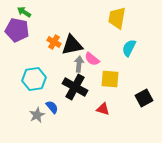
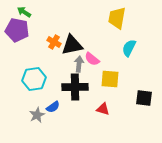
black cross: rotated 30 degrees counterclockwise
black square: rotated 36 degrees clockwise
blue semicircle: moved 1 px right; rotated 96 degrees clockwise
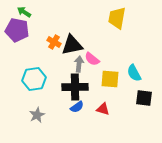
cyan semicircle: moved 5 px right, 25 px down; rotated 54 degrees counterclockwise
blue semicircle: moved 24 px right
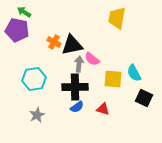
yellow square: moved 3 px right
black square: rotated 18 degrees clockwise
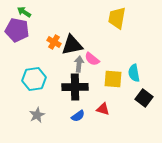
cyan semicircle: rotated 18 degrees clockwise
black square: rotated 12 degrees clockwise
blue semicircle: moved 1 px right, 9 px down
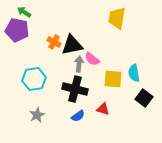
black cross: moved 2 px down; rotated 15 degrees clockwise
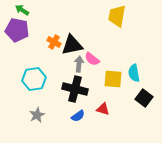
green arrow: moved 2 px left, 2 px up
yellow trapezoid: moved 2 px up
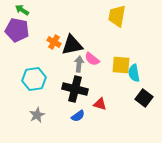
yellow square: moved 8 px right, 14 px up
red triangle: moved 3 px left, 5 px up
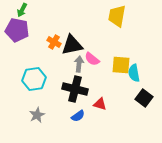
green arrow: rotated 96 degrees counterclockwise
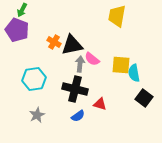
purple pentagon: rotated 10 degrees clockwise
gray arrow: moved 1 px right
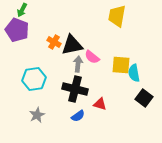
pink semicircle: moved 2 px up
gray arrow: moved 2 px left
